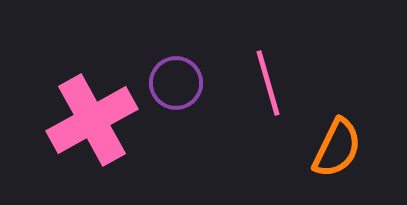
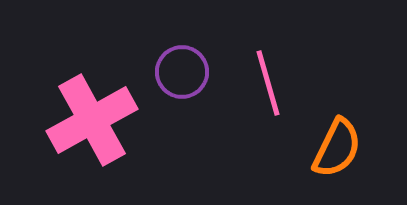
purple circle: moved 6 px right, 11 px up
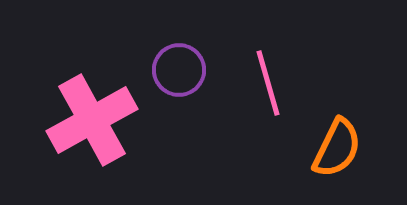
purple circle: moved 3 px left, 2 px up
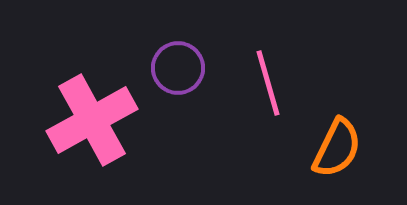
purple circle: moved 1 px left, 2 px up
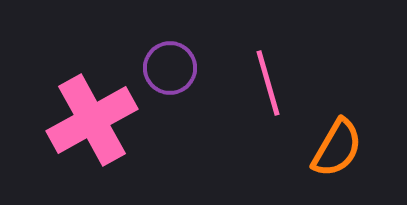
purple circle: moved 8 px left
orange semicircle: rotated 4 degrees clockwise
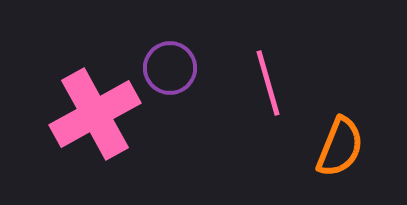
pink cross: moved 3 px right, 6 px up
orange semicircle: moved 3 px right, 1 px up; rotated 8 degrees counterclockwise
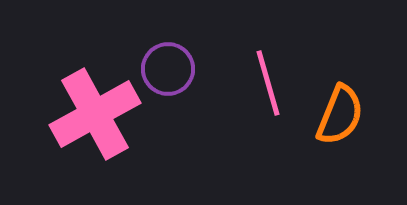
purple circle: moved 2 px left, 1 px down
orange semicircle: moved 32 px up
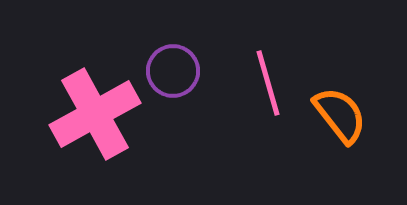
purple circle: moved 5 px right, 2 px down
orange semicircle: rotated 60 degrees counterclockwise
